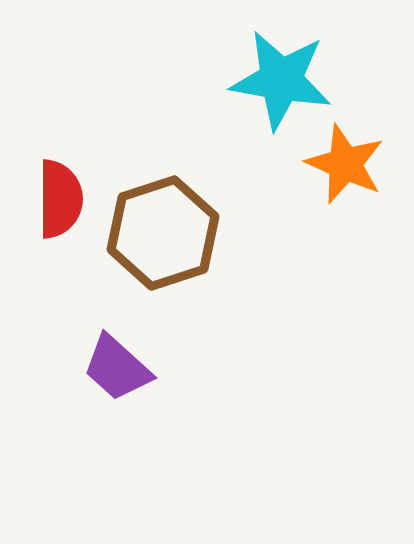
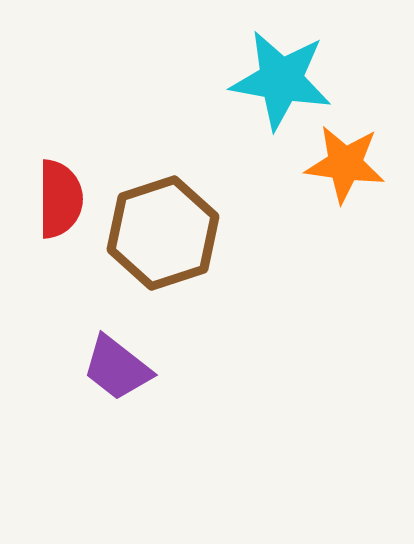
orange star: rotated 16 degrees counterclockwise
purple trapezoid: rotated 4 degrees counterclockwise
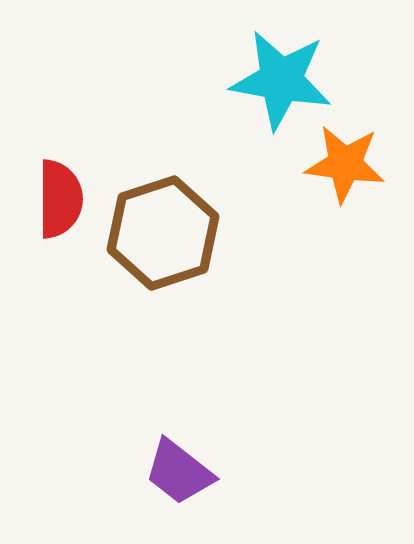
purple trapezoid: moved 62 px right, 104 px down
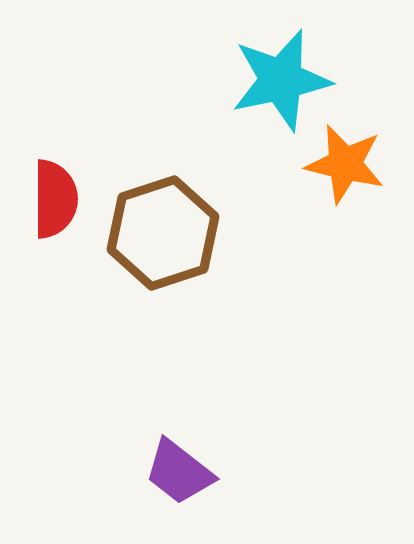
cyan star: rotated 22 degrees counterclockwise
orange star: rotated 6 degrees clockwise
red semicircle: moved 5 px left
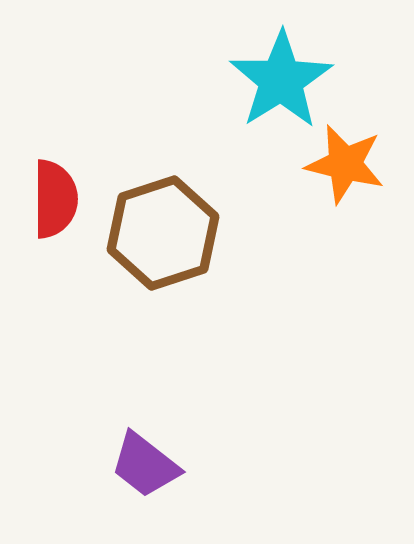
cyan star: rotated 20 degrees counterclockwise
purple trapezoid: moved 34 px left, 7 px up
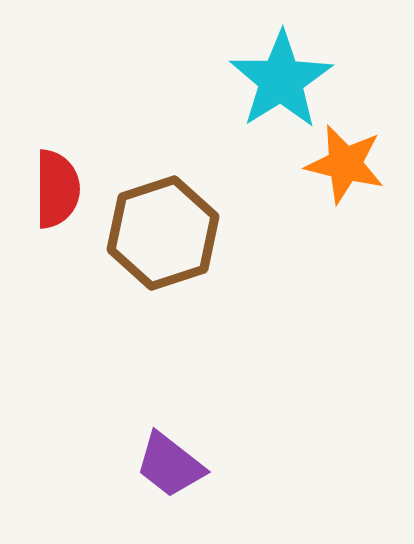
red semicircle: moved 2 px right, 10 px up
purple trapezoid: moved 25 px right
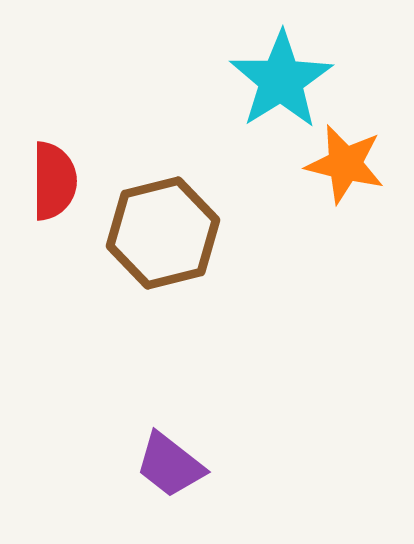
red semicircle: moved 3 px left, 8 px up
brown hexagon: rotated 4 degrees clockwise
